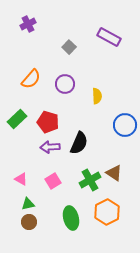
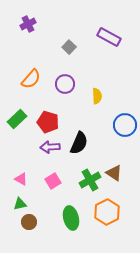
green triangle: moved 8 px left
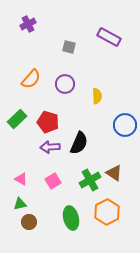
gray square: rotated 32 degrees counterclockwise
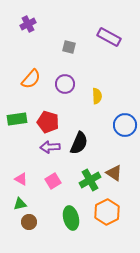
green rectangle: rotated 36 degrees clockwise
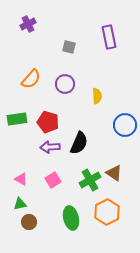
purple rectangle: rotated 50 degrees clockwise
pink square: moved 1 px up
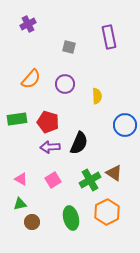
brown circle: moved 3 px right
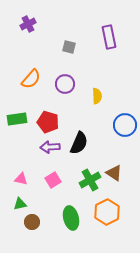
pink triangle: rotated 16 degrees counterclockwise
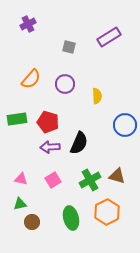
purple rectangle: rotated 70 degrees clockwise
brown triangle: moved 3 px right, 3 px down; rotated 18 degrees counterclockwise
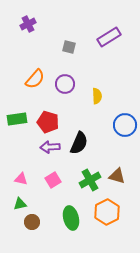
orange semicircle: moved 4 px right
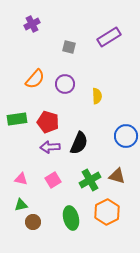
purple cross: moved 4 px right
blue circle: moved 1 px right, 11 px down
green triangle: moved 1 px right, 1 px down
brown circle: moved 1 px right
